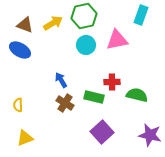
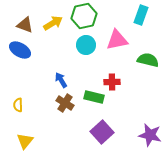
green semicircle: moved 11 px right, 35 px up
yellow triangle: moved 3 px down; rotated 30 degrees counterclockwise
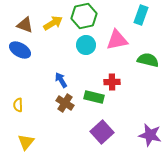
yellow triangle: moved 1 px right, 1 px down
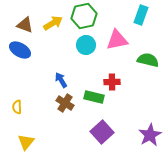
yellow semicircle: moved 1 px left, 2 px down
purple star: rotated 30 degrees clockwise
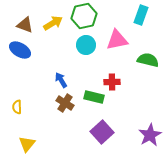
yellow triangle: moved 1 px right, 2 px down
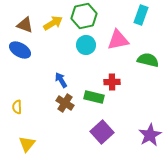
pink triangle: moved 1 px right
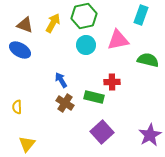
yellow arrow: rotated 30 degrees counterclockwise
